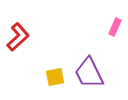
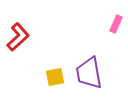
pink rectangle: moved 1 px right, 3 px up
purple trapezoid: rotated 16 degrees clockwise
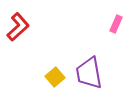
red L-shape: moved 10 px up
yellow square: rotated 30 degrees counterclockwise
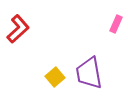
red L-shape: moved 2 px down
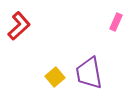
pink rectangle: moved 2 px up
red L-shape: moved 1 px right, 3 px up
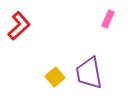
pink rectangle: moved 8 px left, 3 px up
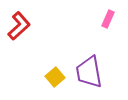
purple trapezoid: moved 1 px up
